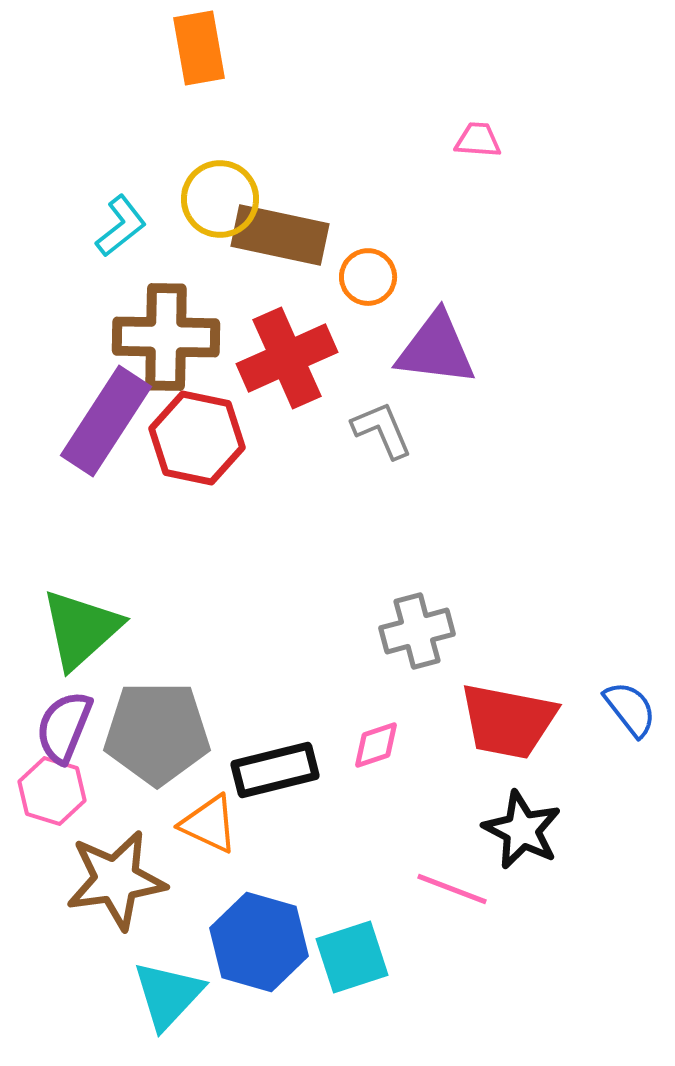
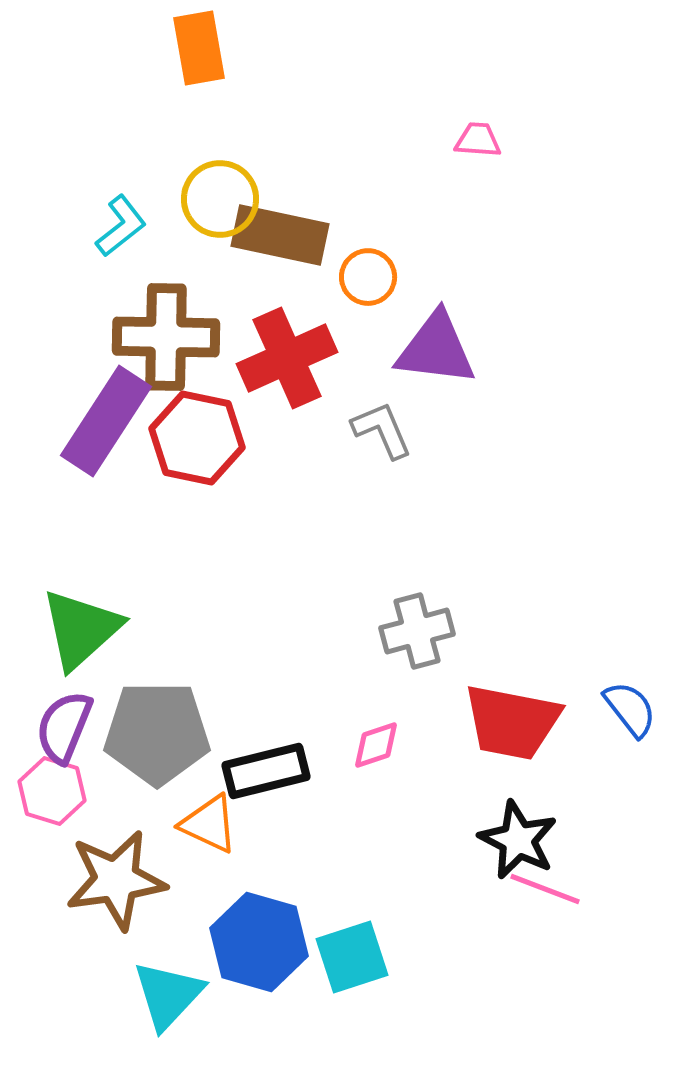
red trapezoid: moved 4 px right, 1 px down
black rectangle: moved 9 px left, 1 px down
black star: moved 4 px left, 10 px down
pink line: moved 93 px right
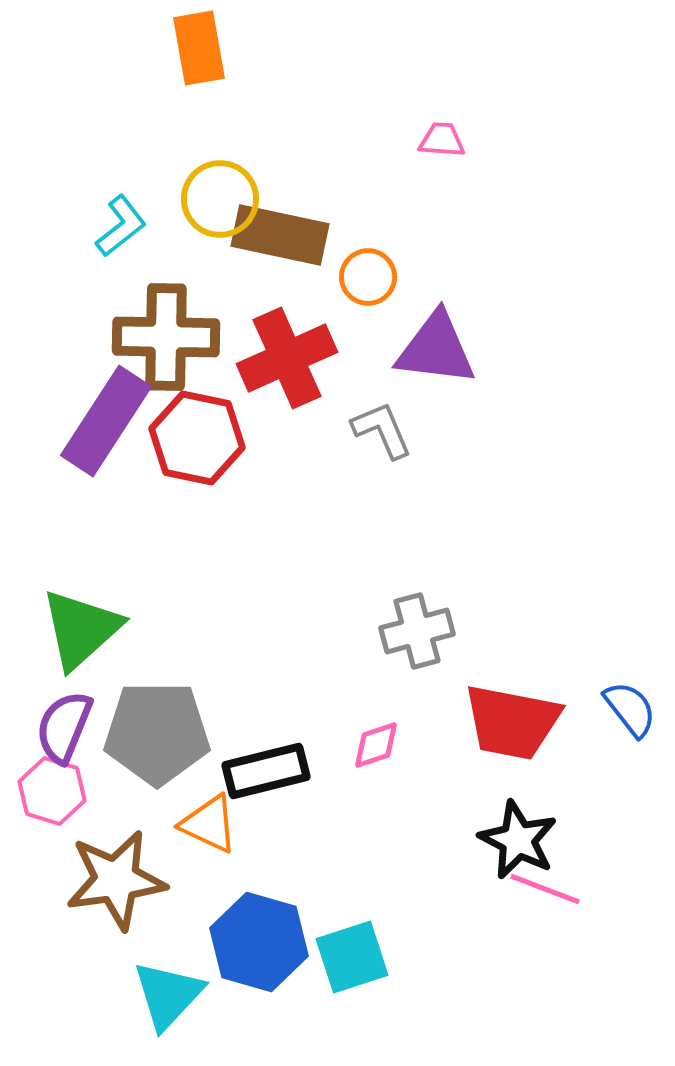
pink trapezoid: moved 36 px left
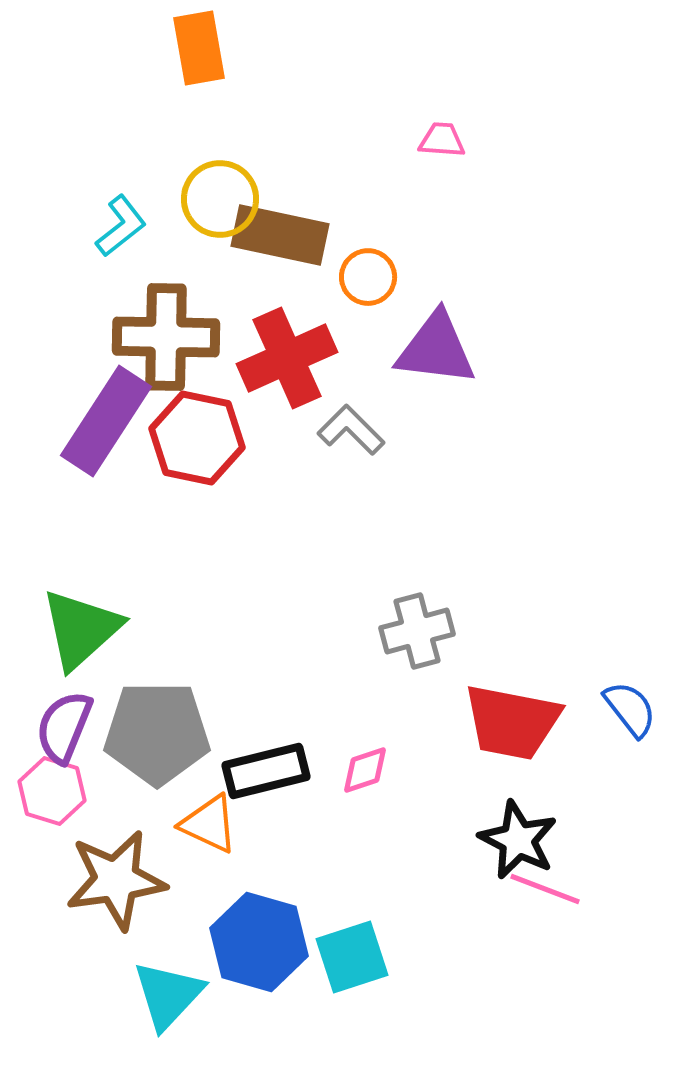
gray L-shape: moved 31 px left; rotated 22 degrees counterclockwise
pink diamond: moved 11 px left, 25 px down
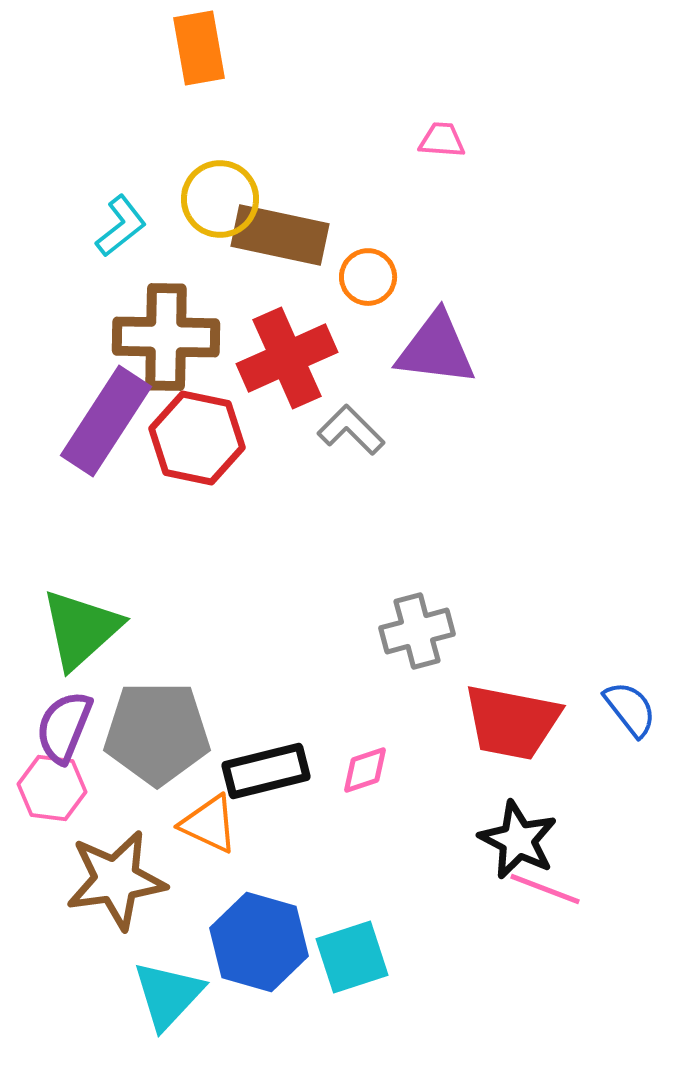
pink hexagon: moved 3 px up; rotated 10 degrees counterclockwise
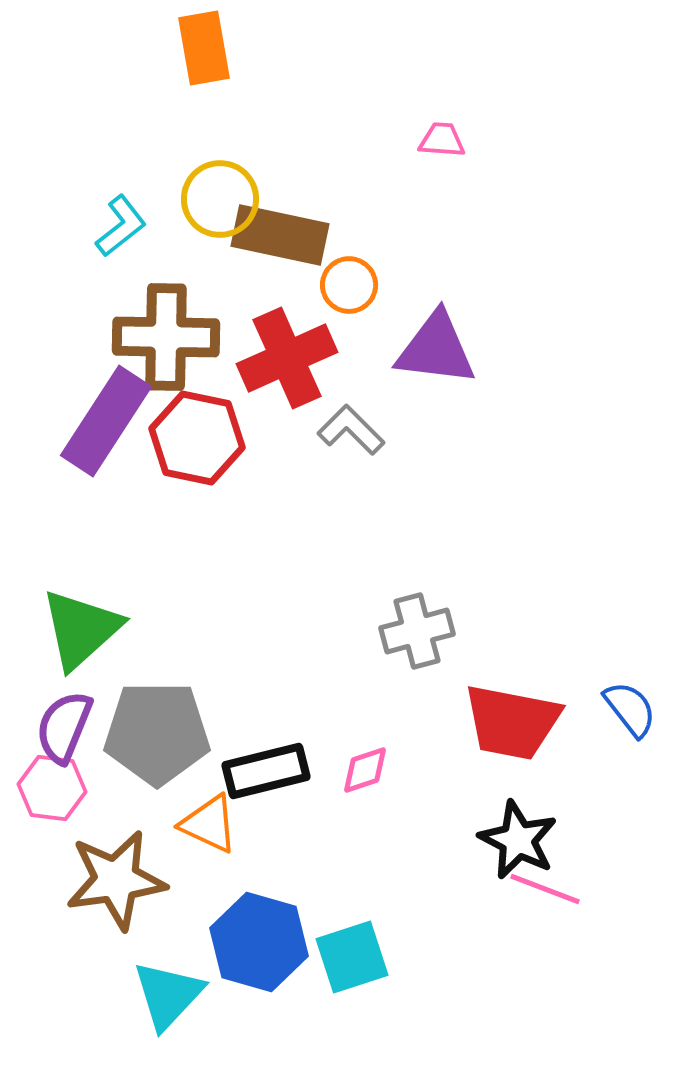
orange rectangle: moved 5 px right
orange circle: moved 19 px left, 8 px down
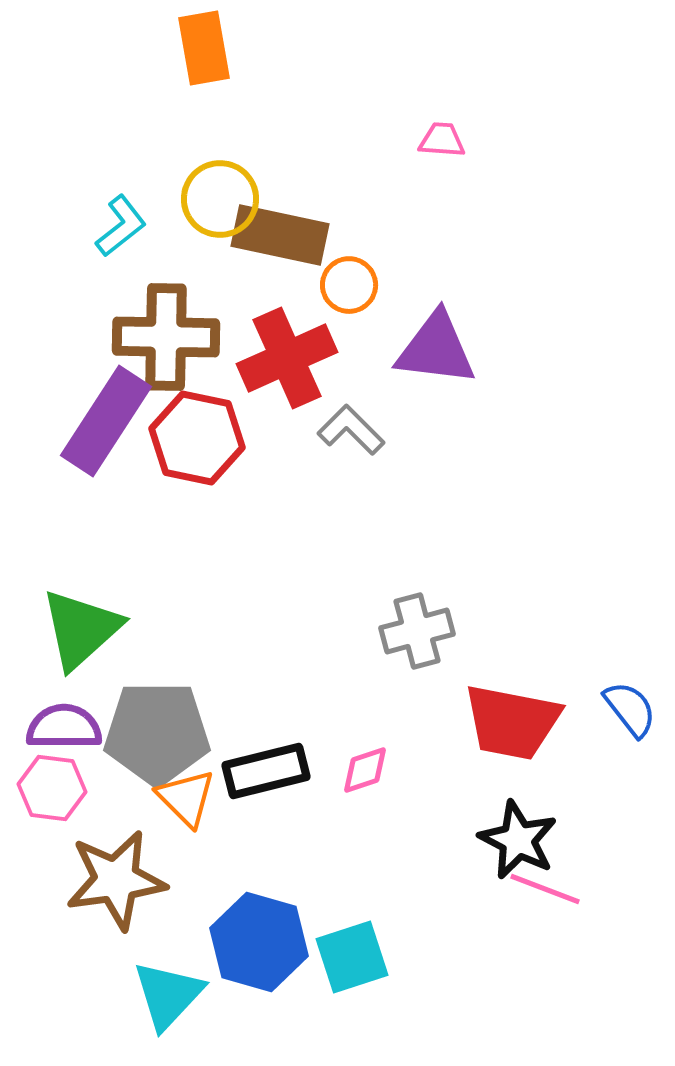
purple semicircle: rotated 68 degrees clockwise
orange triangle: moved 23 px left, 26 px up; rotated 20 degrees clockwise
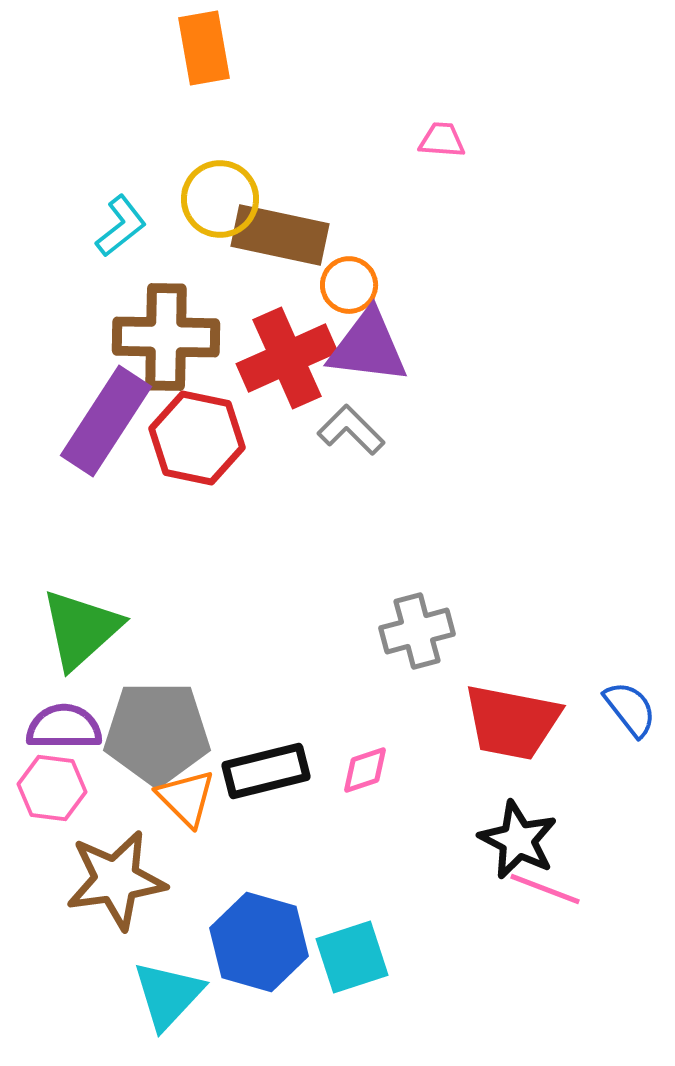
purple triangle: moved 68 px left, 2 px up
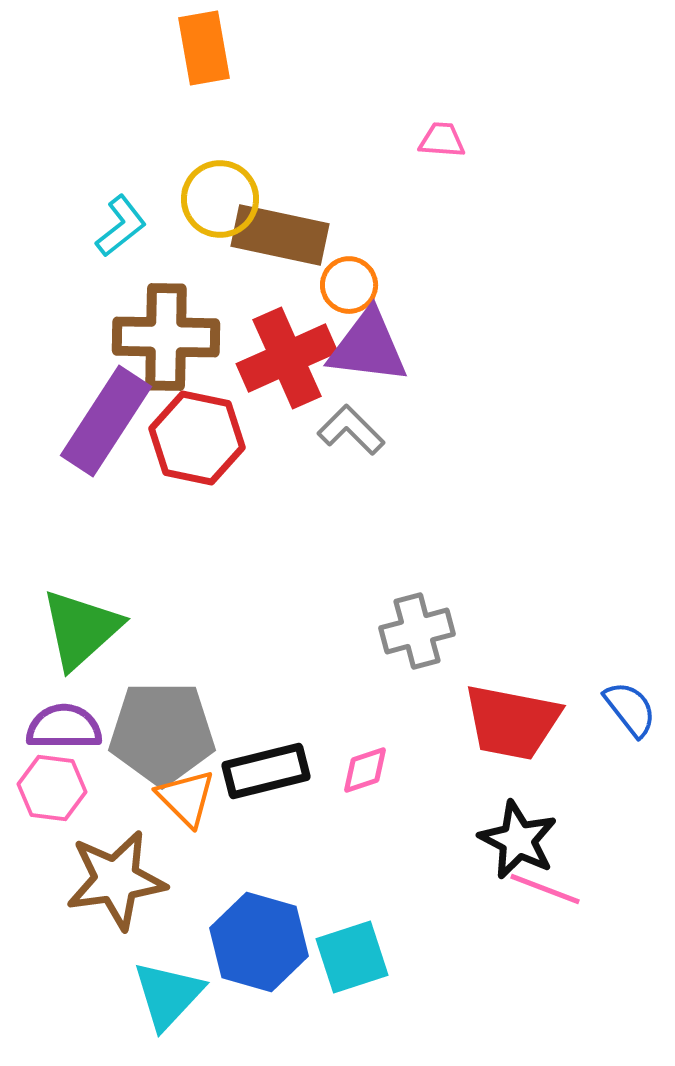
gray pentagon: moved 5 px right
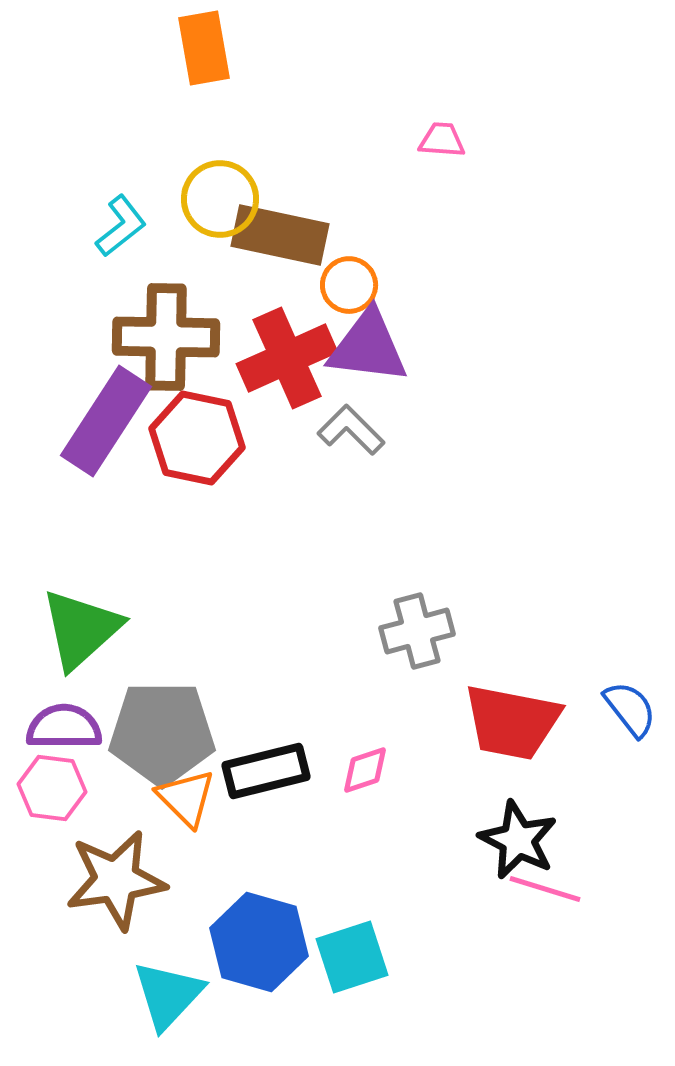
pink line: rotated 4 degrees counterclockwise
